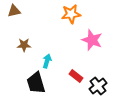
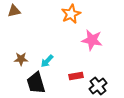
orange star: rotated 18 degrees counterclockwise
pink star: rotated 10 degrees counterclockwise
brown star: moved 3 px left, 14 px down
cyan arrow: rotated 152 degrees counterclockwise
red rectangle: rotated 48 degrees counterclockwise
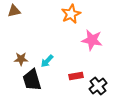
black trapezoid: moved 4 px left, 3 px up
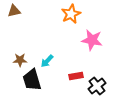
brown star: moved 1 px left, 1 px down
black cross: moved 1 px left
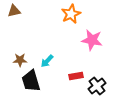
black trapezoid: moved 1 px left, 1 px down
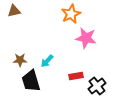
pink star: moved 6 px left, 2 px up
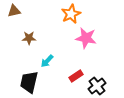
brown star: moved 9 px right, 22 px up
red rectangle: rotated 24 degrees counterclockwise
black trapezoid: moved 2 px left, 1 px down; rotated 30 degrees clockwise
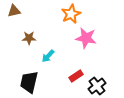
cyan arrow: moved 1 px right, 5 px up
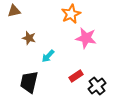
brown star: rotated 16 degrees clockwise
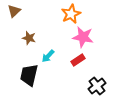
brown triangle: rotated 32 degrees counterclockwise
pink star: moved 3 px left, 1 px up
red rectangle: moved 2 px right, 16 px up
black trapezoid: moved 7 px up
